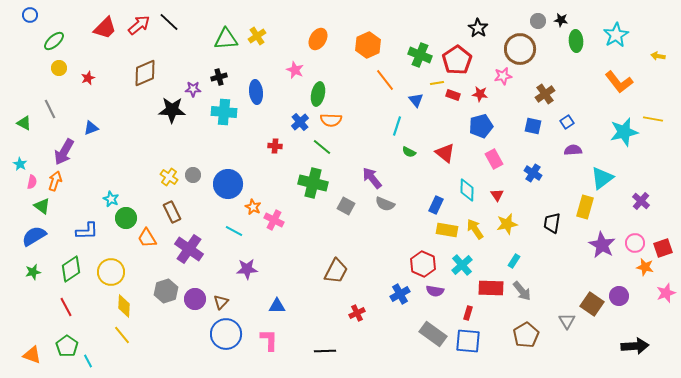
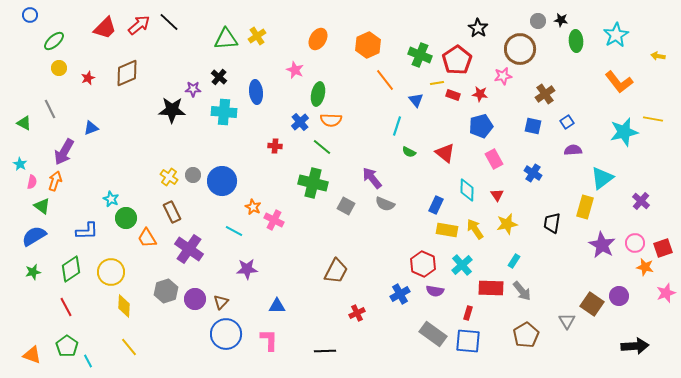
brown diamond at (145, 73): moved 18 px left
black cross at (219, 77): rotated 35 degrees counterclockwise
blue circle at (228, 184): moved 6 px left, 3 px up
yellow line at (122, 335): moved 7 px right, 12 px down
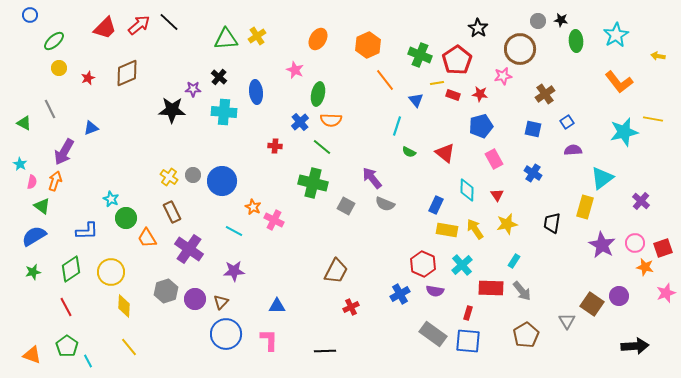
blue square at (533, 126): moved 3 px down
purple star at (247, 269): moved 13 px left, 2 px down
red cross at (357, 313): moved 6 px left, 6 px up
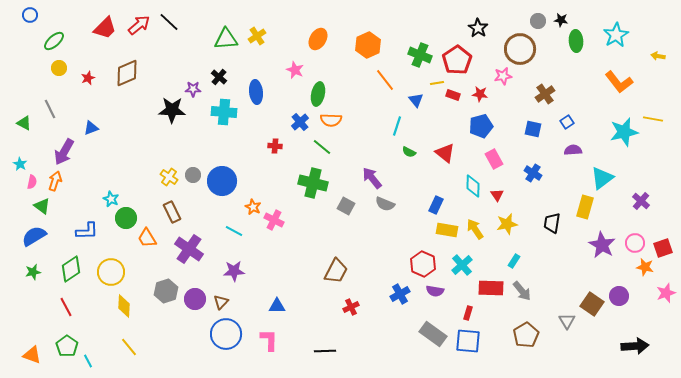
cyan diamond at (467, 190): moved 6 px right, 4 px up
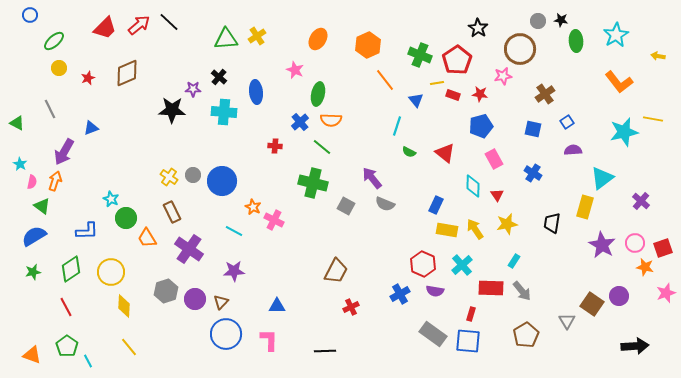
green triangle at (24, 123): moved 7 px left
red rectangle at (468, 313): moved 3 px right, 1 px down
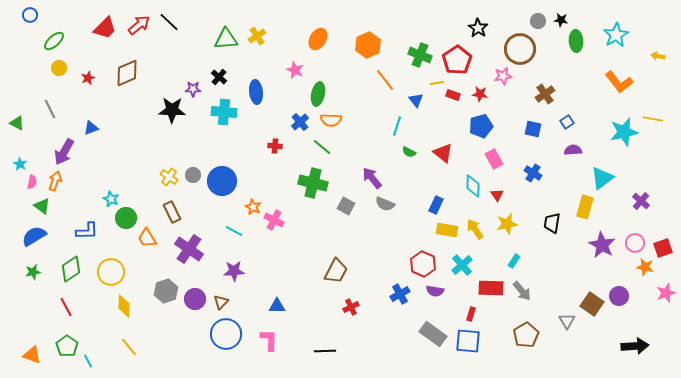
red triangle at (445, 153): moved 2 px left
